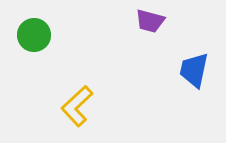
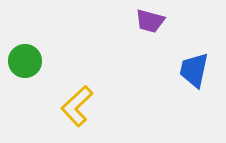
green circle: moved 9 px left, 26 px down
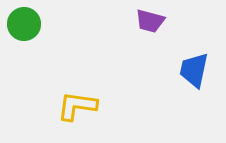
green circle: moved 1 px left, 37 px up
yellow L-shape: rotated 51 degrees clockwise
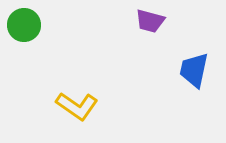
green circle: moved 1 px down
yellow L-shape: rotated 153 degrees counterclockwise
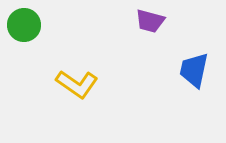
yellow L-shape: moved 22 px up
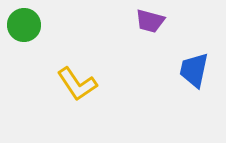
yellow L-shape: rotated 21 degrees clockwise
